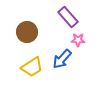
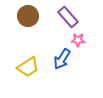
brown circle: moved 1 px right, 16 px up
blue arrow: rotated 10 degrees counterclockwise
yellow trapezoid: moved 4 px left
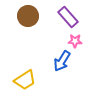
pink star: moved 3 px left, 1 px down
blue arrow: moved 2 px down
yellow trapezoid: moved 3 px left, 13 px down
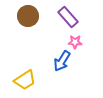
pink star: moved 1 px down
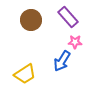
brown circle: moved 3 px right, 4 px down
yellow trapezoid: moved 6 px up
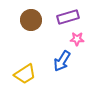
purple rectangle: rotated 65 degrees counterclockwise
pink star: moved 2 px right, 3 px up
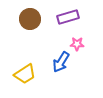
brown circle: moved 1 px left, 1 px up
pink star: moved 5 px down
blue arrow: moved 1 px left, 1 px down
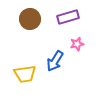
pink star: rotated 16 degrees counterclockwise
blue arrow: moved 6 px left, 1 px up
yellow trapezoid: rotated 25 degrees clockwise
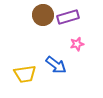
brown circle: moved 13 px right, 4 px up
blue arrow: moved 1 px right, 4 px down; rotated 85 degrees counterclockwise
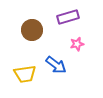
brown circle: moved 11 px left, 15 px down
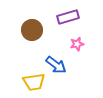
yellow trapezoid: moved 9 px right, 8 px down
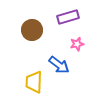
blue arrow: moved 3 px right
yellow trapezoid: rotated 100 degrees clockwise
